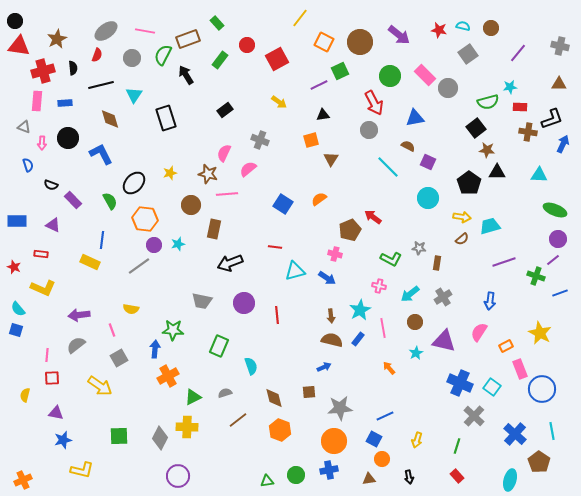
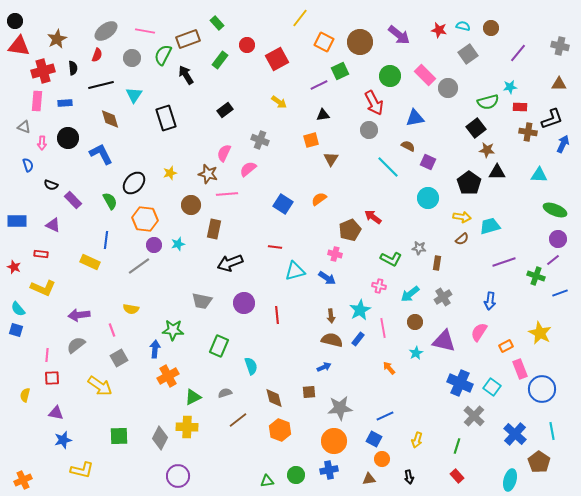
blue line at (102, 240): moved 4 px right
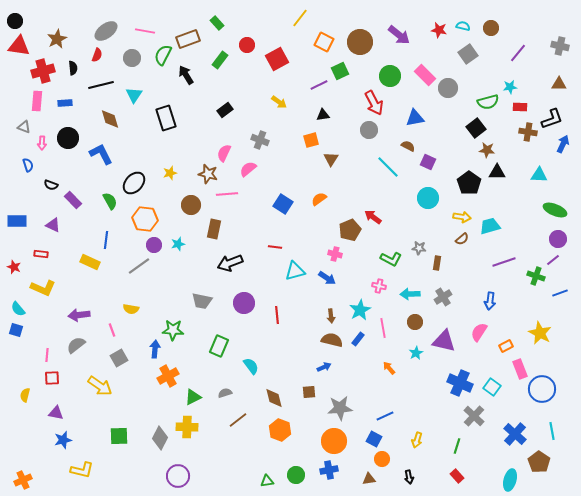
cyan arrow at (410, 294): rotated 36 degrees clockwise
cyan semicircle at (251, 366): rotated 18 degrees counterclockwise
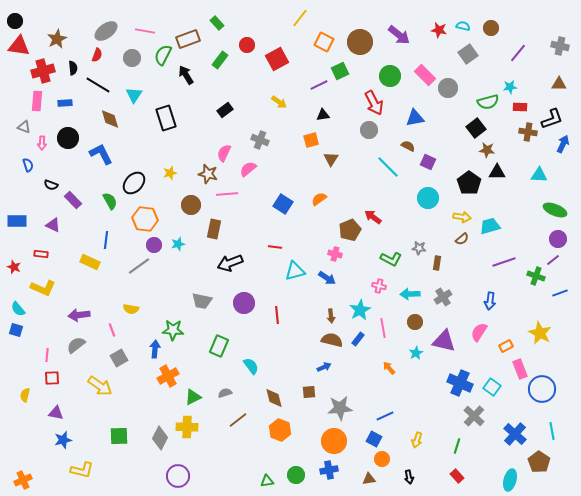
black line at (101, 85): moved 3 px left; rotated 45 degrees clockwise
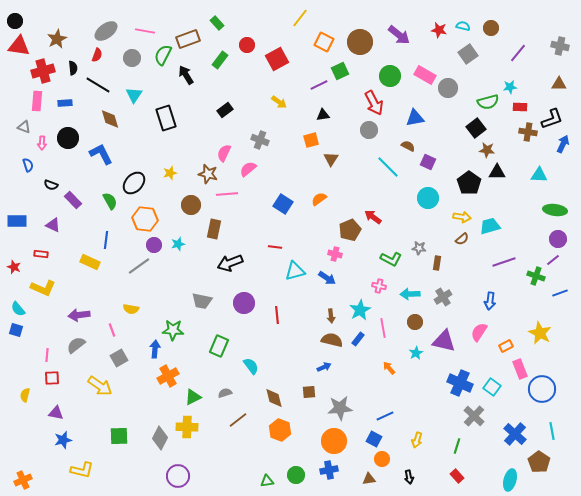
pink rectangle at (425, 75): rotated 15 degrees counterclockwise
green ellipse at (555, 210): rotated 15 degrees counterclockwise
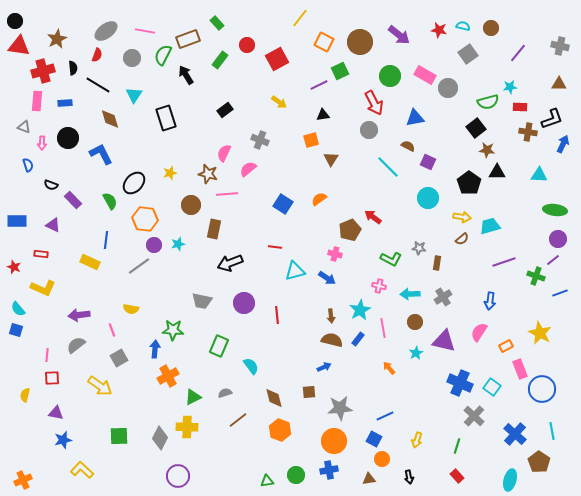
yellow L-shape at (82, 470): rotated 150 degrees counterclockwise
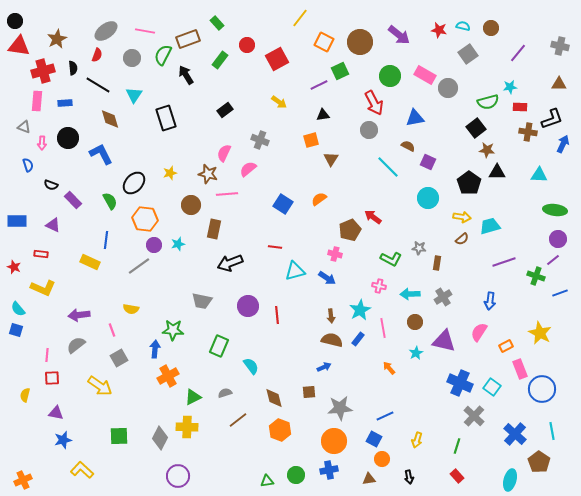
purple circle at (244, 303): moved 4 px right, 3 px down
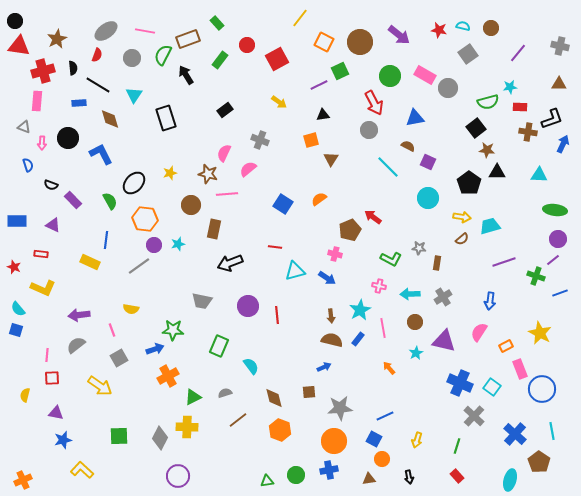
blue rectangle at (65, 103): moved 14 px right
blue arrow at (155, 349): rotated 66 degrees clockwise
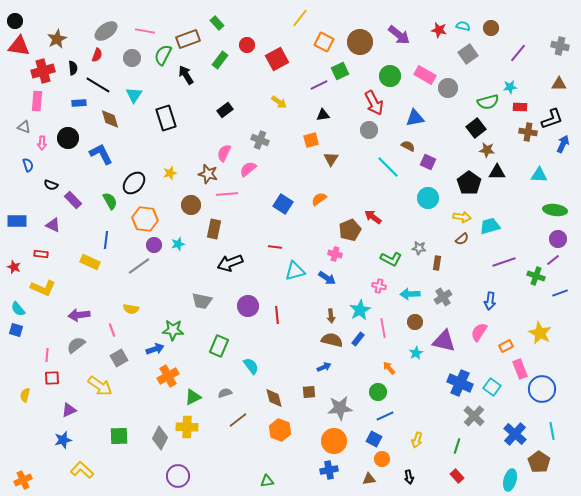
purple triangle at (56, 413): moved 13 px right, 3 px up; rotated 35 degrees counterclockwise
green circle at (296, 475): moved 82 px right, 83 px up
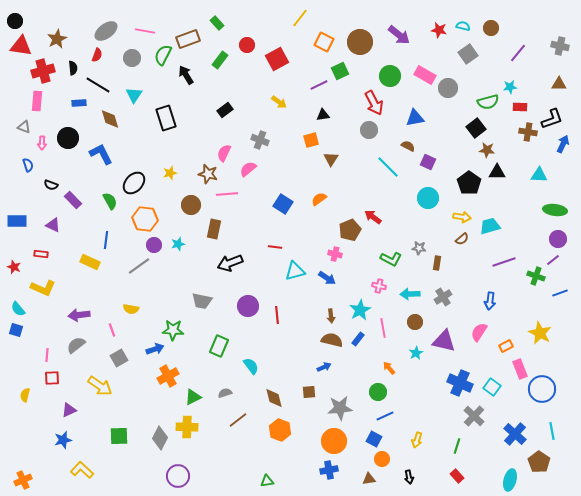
red triangle at (19, 46): moved 2 px right
